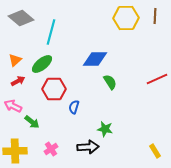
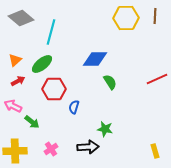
yellow rectangle: rotated 16 degrees clockwise
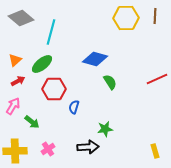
blue diamond: rotated 15 degrees clockwise
pink arrow: rotated 96 degrees clockwise
green star: rotated 21 degrees counterclockwise
pink cross: moved 3 px left
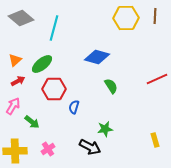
cyan line: moved 3 px right, 4 px up
blue diamond: moved 2 px right, 2 px up
green semicircle: moved 1 px right, 4 px down
black arrow: moved 2 px right; rotated 30 degrees clockwise
yellow rectangle: moved 11 px up
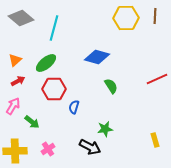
green ellipse: moved 4 px right, 1 px up
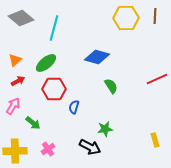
green arrow: moved 1 px right, 1 px down
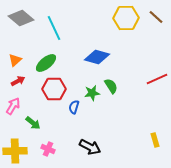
brown line: moved 1 px right, 1 px down; rotated 49 degrees counterclockwise
cyan line: rotated 40 degrees counterclockwise
green star: moved 13 px left, 36 px up
pink cross: rotated 32 degrees counterclockwise
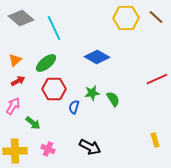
blue diamond: rotated 15 degrees clockwise
green semicircle: moved 2 px right, 13 px down
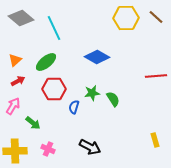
green ellipse: moved 1 px up
red line: moved 1 px left, 3 px up; rotated 20 degrees clockwise
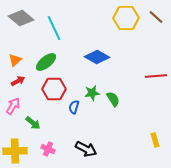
black arrow: moved 4 px left, 2 px down
